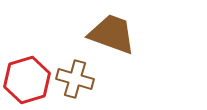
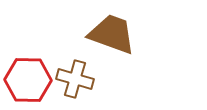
red hexagon: moved 1 px right; rotated 18 degrees clockwise
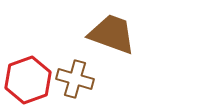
red hexagon: rotated 21 degrees counterclockwise
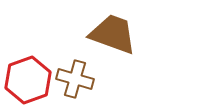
brown trapezoid: moved 1 px right
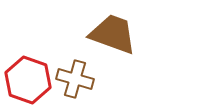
red hexagon: rotated 21 degrees counterclockwise
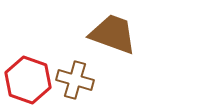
brown cross: moved 1 px down
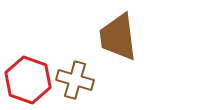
brown trapezoid: moved 5 px right, 3 px down; rotated 117 degrees counterclockwise
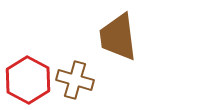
red hexagon: rotated 9 degrees clockwise
